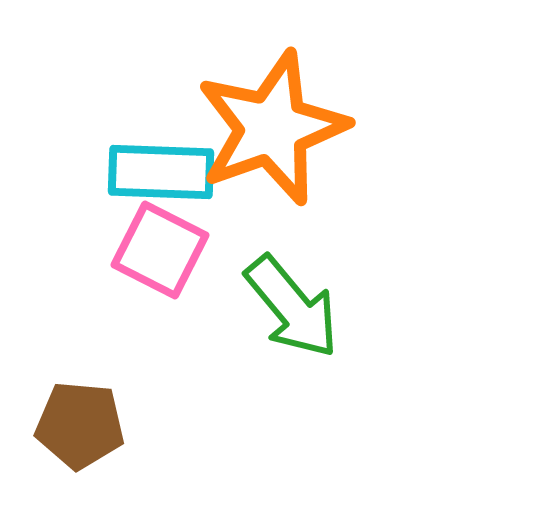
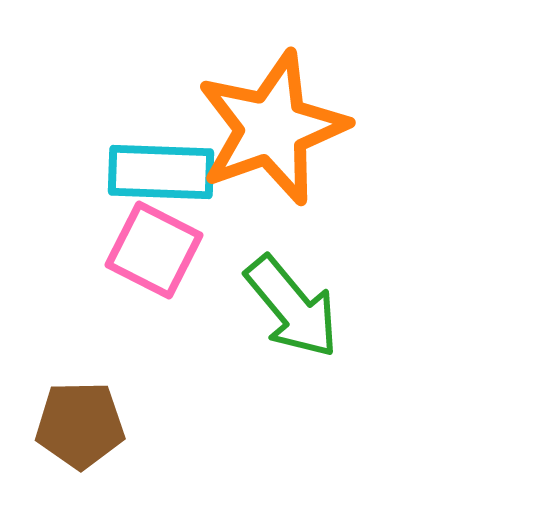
pink square: moved 6 px left
brown pentagon: rotated 6 degrees counterclockwise
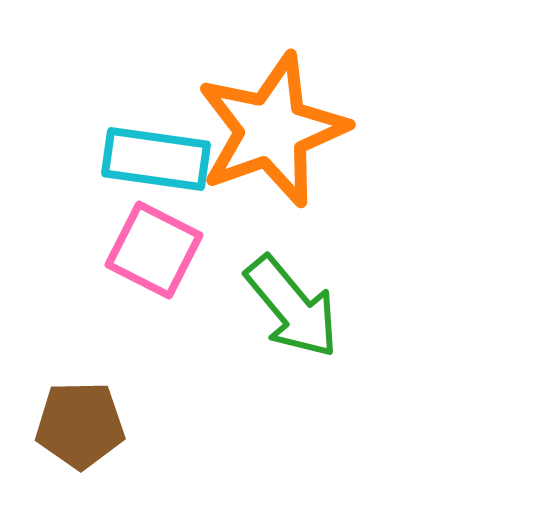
orange star: moved 2 px down
cyan rectangle: moved 5 px left, 13 px up; rotated 6 degrees clockwise
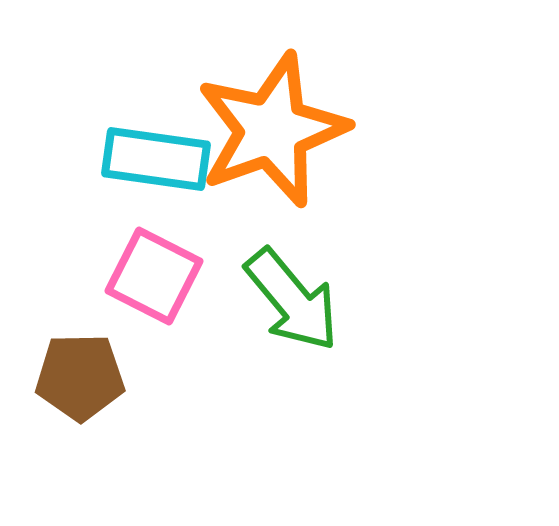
pink square: moved 26 px down
green arrow: moved 7 px up
brown pentagon: moved 48 px up
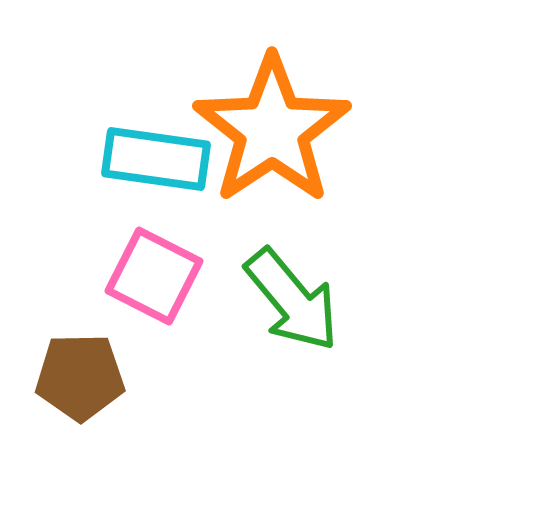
orange star: rotated 14 degrees counterclockwise
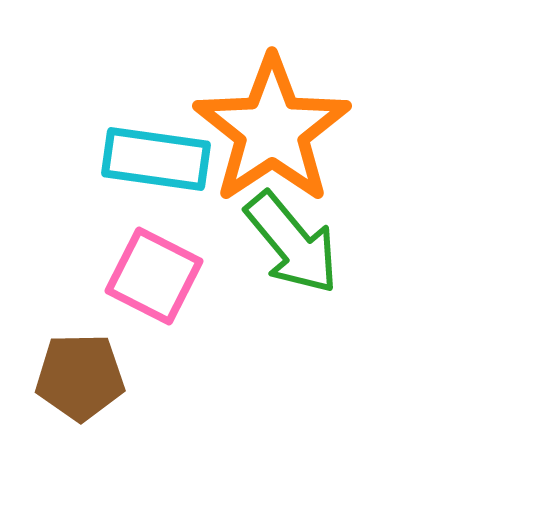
green arrow: moved 57 px up
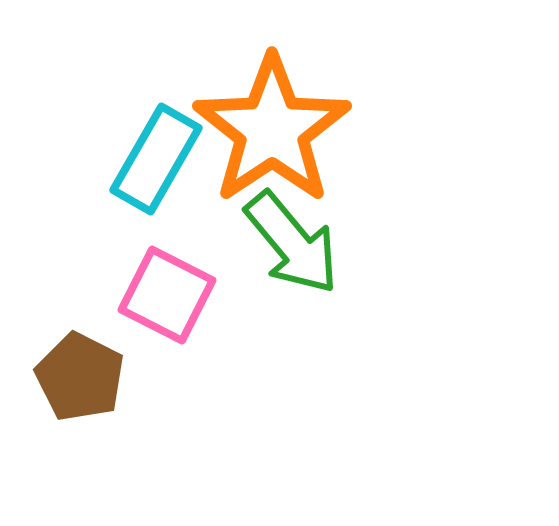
cyan rectangle: rotated 68 degrees counterclockwise
pink square: moved 13 px right, 19 px down
brown pentagon: rotated 28 degrees clockwise
